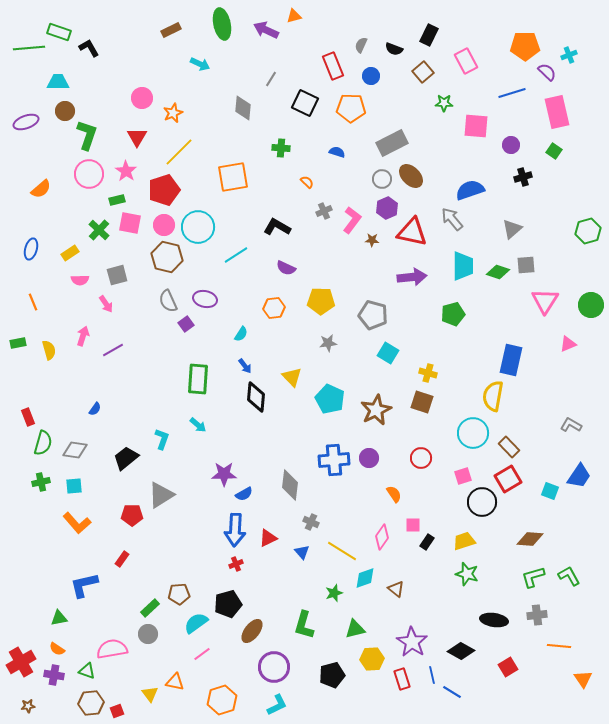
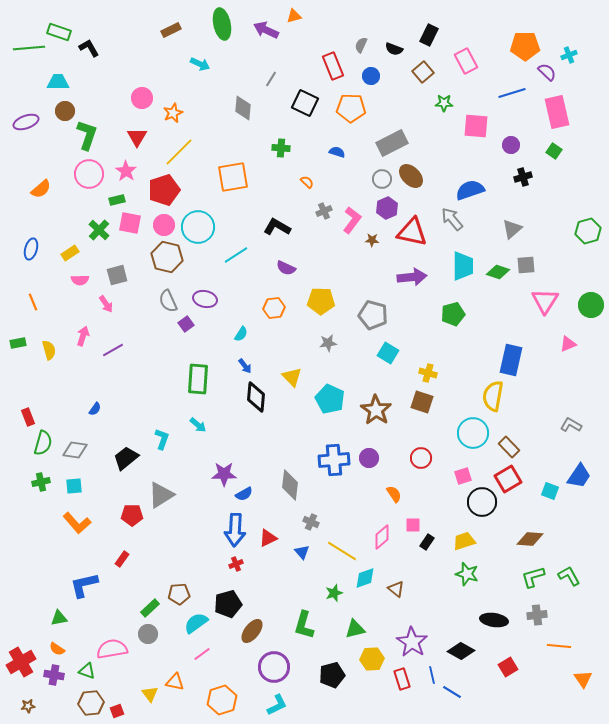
brown star at (376, 410): rotated 12 degrees counterclockwise
pink diamond at (382, 537): rotated 15 degrees clockwise
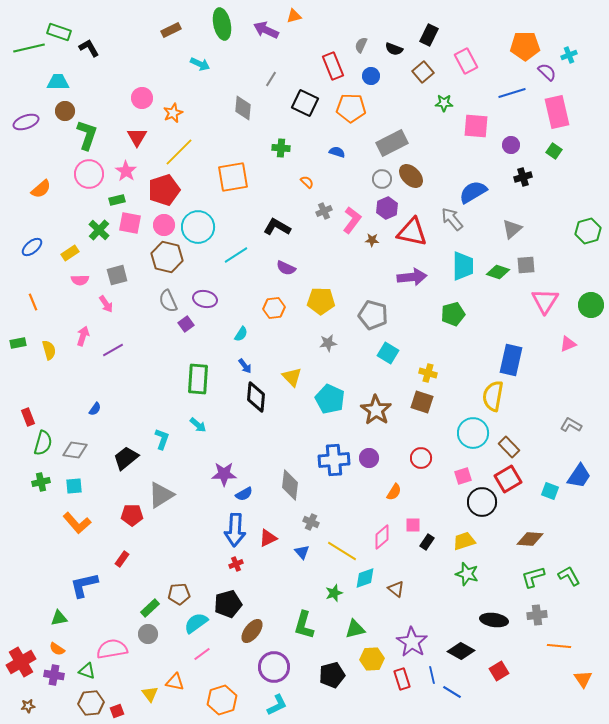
green line at (29, 48): rotated 8 degrees counterclockwise
blue semicircle at (470, 190): moved 3 px right, 2 px down; rotated 12 degrees counterclockwise
blue ellipse at (31, 249): moved 1 px right, 2 px up; rotated 35 degrees clockwise
orange semicircle at (394, 494): moved 2 px up; rotated 66 degrees clockwise
red square at (508, 667): moved 9 px left, 4 px down
